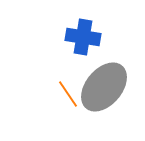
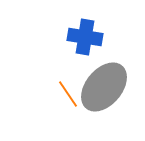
blue cross: moved 2 px right
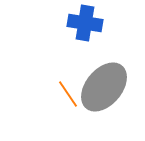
blue cross: moved 14 px up
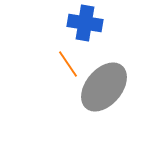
orange line: moved 30 px up
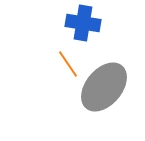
blue cross: moved 2 px left
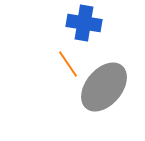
blue cross: moved 1 px right
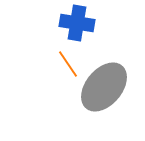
blue cross: moved 7 px left
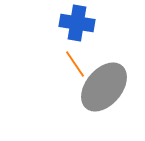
orange line: moved 7 px right
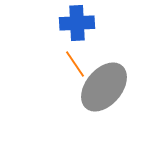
blue cross: rotated 12 degrees counterclockwise
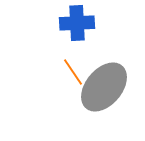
orange line: moved 2 px left, 8 px down
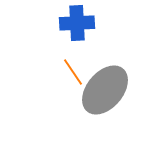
gray ellipse: moved 1 px right, 3 px down
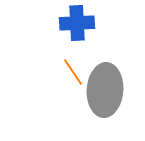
gray ellipse: rotated 36 degrees counterclockwise
